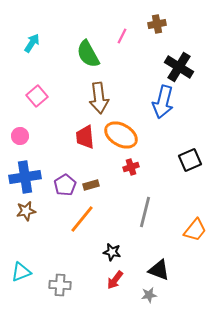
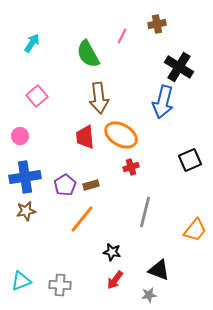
cyan triangle: moved 9 px down
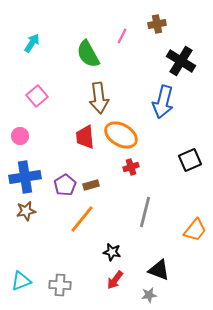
black cross: moved 2 px right, 6 px up
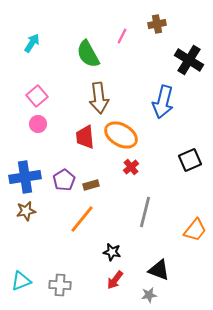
black cross: moved 8 px right, 1 px up
pink circle: moved 18 px right, 12 px up
red cross: rotated 21 degrees counterclockwise
purple pentagon: moved 1 px left, 5 px up
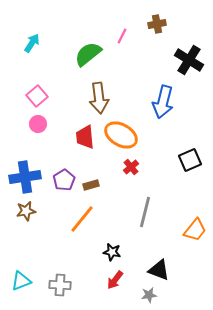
green semicircle: rotated 80 degrees clockwise
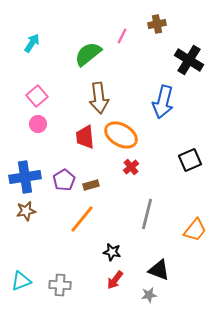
gray line: moved 2 px right, 2 px down
